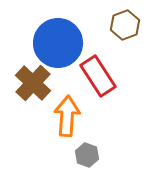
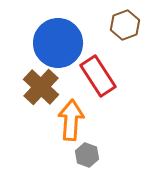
brown cross: moved 8 px right, 4 px down
orange arrow: moved 4 px right, 4 px down
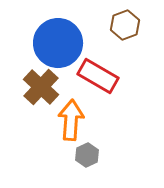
red rectangle: rotated 27 degrees counterclockwise
gray hexagon: rotated 15 degrees clockwise
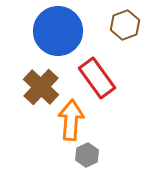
blue circle: moved 12 px up
red rectangle: moved 1 px left, 2 px down; rotated 24 degrees clockwise
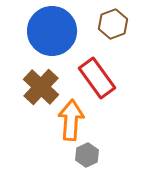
brown hexagon: moved 12 px left, 1 px up
blue circle: moved 6 px left
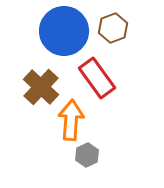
brown hexagon: moved 4 px down
blue circle: moved 12 px right
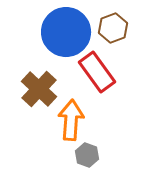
blue circle: moved 2 px right, 1 px down
red rectangle: moved 6 px up
brown cross: moved 2 px left, 2 px down
gray hexagon: rotated 15 degrees counterclockwise
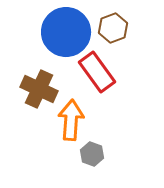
brown cross: rotated 18 degrees counterclockwise
gray hexagon: moved 5 px right, 1 px up
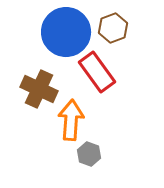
gray hexagon: moved 3 px left
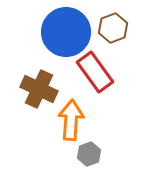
red rectangle: moved 2 px left
gray hexagon: rotated 20 degrees clockwise
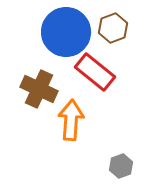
red rectangle: rotated 15 degrees counterclockwise
gray hexagon: moved 32 px right, 12 px down
